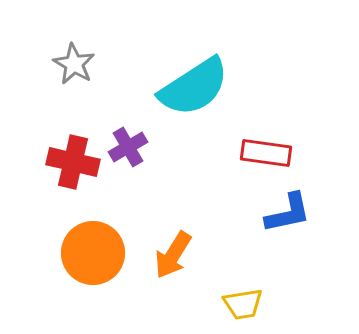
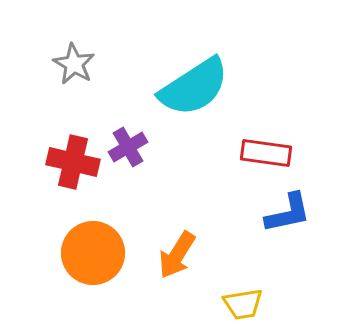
orange arrow: moved 4 px right
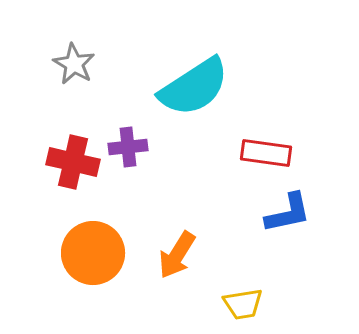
purple cross: rotated 24 degrees clockwise
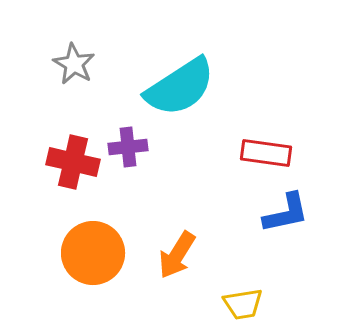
cyan semicircle: moved 14 px left
blue L-shape: moved 2 px left
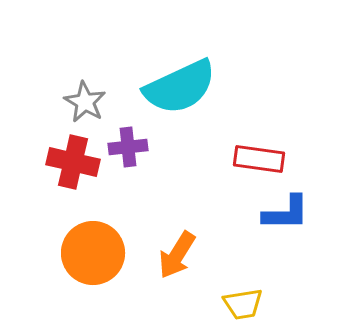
gray star: moved 11 px right, 38 px down
cyan semicircle: rotated 8 degrees clockwise
red rectangle: moved 7 px left, 6 px down
blue L-shape: rotated 12 degrees clockwise
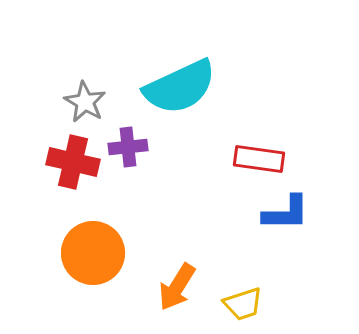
orange arrow: moved 32 px down
yellow trapezoid: rotated 9 degrees counterclockwise
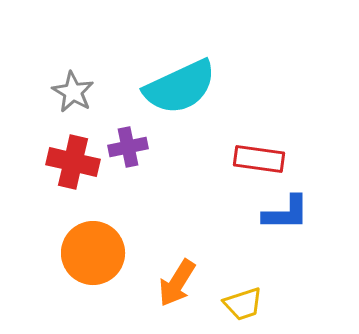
gray star: moved 12 px left, 10 px up
purple cross: rotated 6 degrees counterclockwise
orange arrow: moved 4 px up
